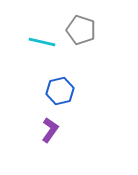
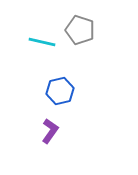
gray pentagon: moved 1 px left
purple L-shape: moved 1 px down
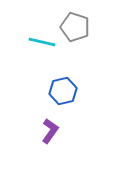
gray pentagon: moved 5 px left, 3 px up
blue hexagon: moved 3 px right
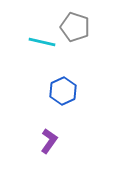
blue hexagon: rotated 12 degrees counterclockwise
purple L-shape: moved 1 px left, 10 px down
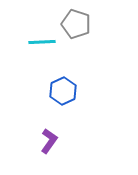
gray pentagon: moved 1 px right, 3 px up
cyan line: rotated 16 degrees counterclockwise
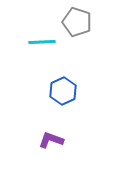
gray pentagon: moved 1 px right, 2 px up
purple L-shape: moved 2 px right, 1 px up; rotated 105 degrees counterclockwise
